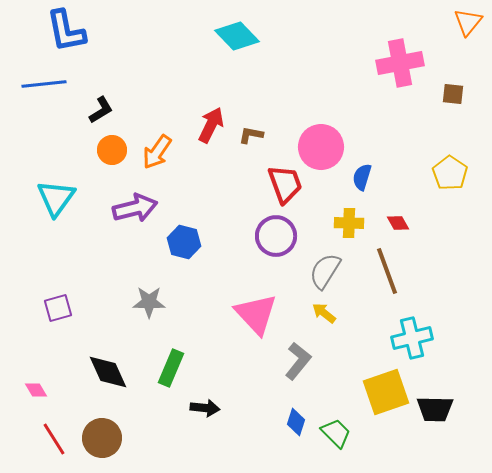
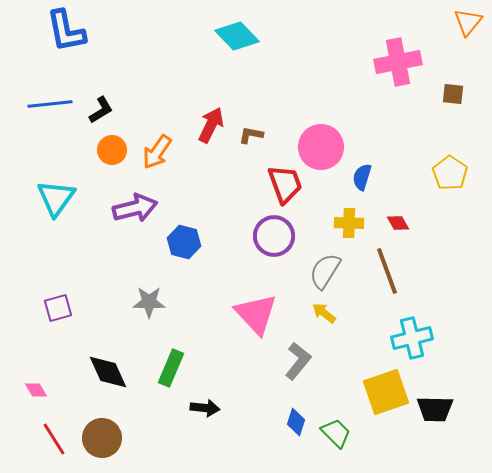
pink cross: moved 2 px left, 1 px up
blue line: moved 6 px right, 20 px down
purple circle: moved 2 px left
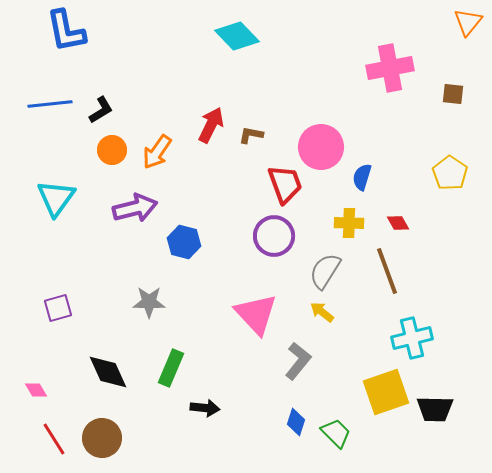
pink cross: moved 8 px left, 6 px down
yellow arrow: moved 2 px left, 1 px up
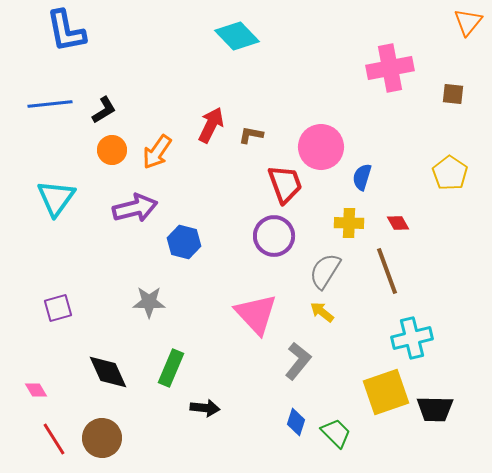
black L-shape: moved 3 px right
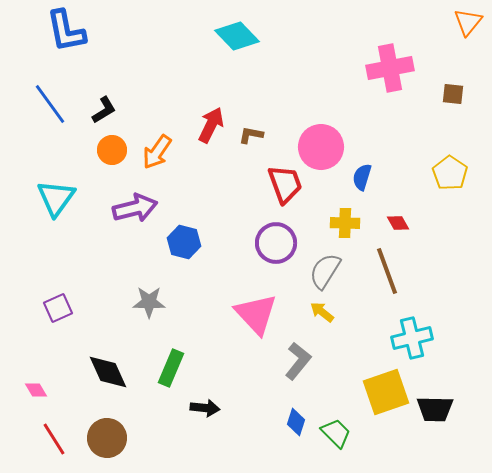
blue line: rotated 60 degrees clockwise
yellow cross: moved 4 px left
purple circle: moved 2 px right, 7 px down
purple square: rotated 8 degrees counterclockwise
brown circle: moved 5 px right
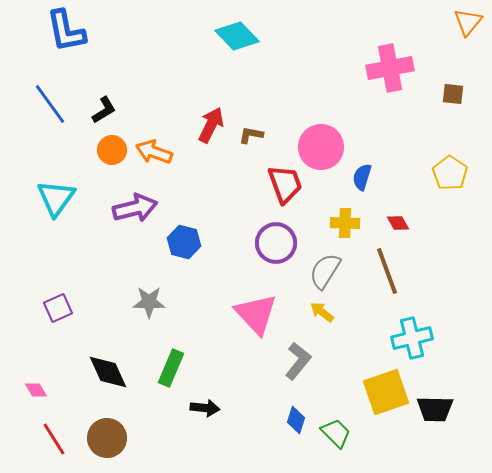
orange arrow: moved 3 px left; rotated 75 degrees clockwise
blue diamond: moved 2 px up
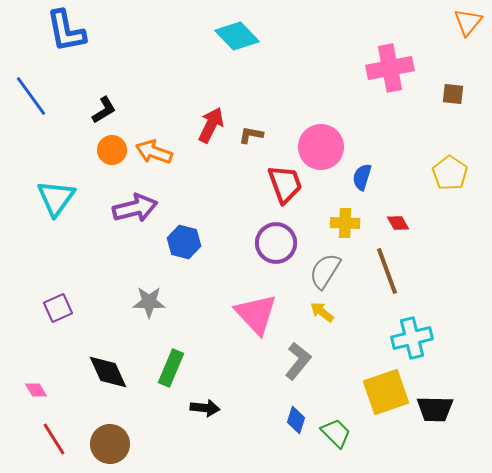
blue line: moved 19 px left, 8 px up
brown circle: moved 3 px right, 6 px down
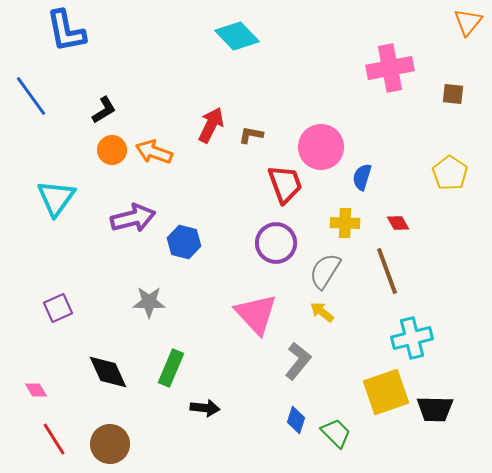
purple arrow: moved 2 px left, 10 px down
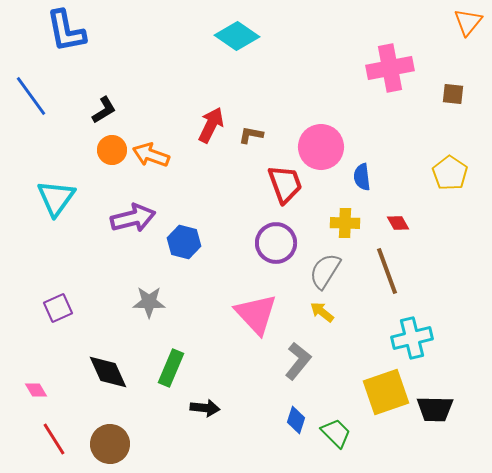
cyan diamond: rotated 12 degrees counterclockwise
orange arrow: moved 3 px left, 3 px down
blue semicircle: rotated 24 degrees counterclockwise
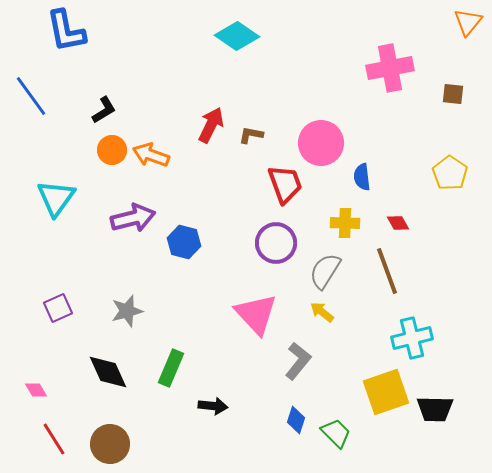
pink circle: moved 4 px up
gray star: moved 22 px left, 9 px down; rotated 16 degrees counterclockwise
black arrow: moved 8 px right, 2 px up
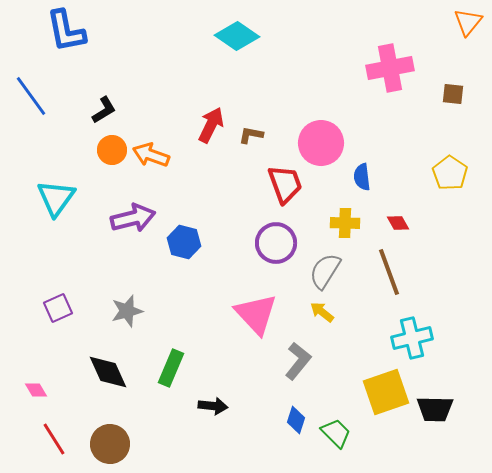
brown line: moved 2 px right, 1 px down
